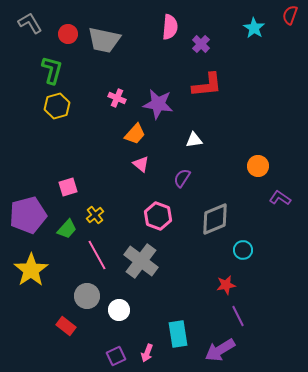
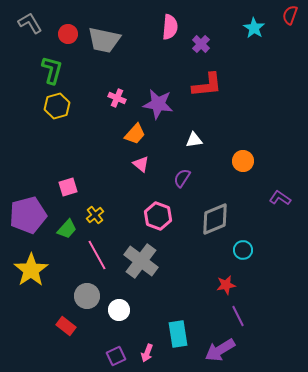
orange circle: moved 15 px left, 5 px up
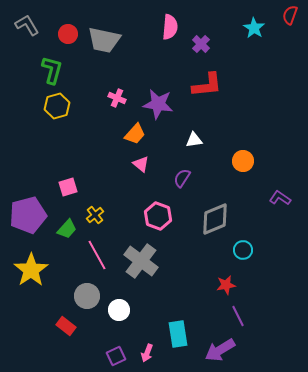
gray L-shape: moved 3 px left, 2 px down
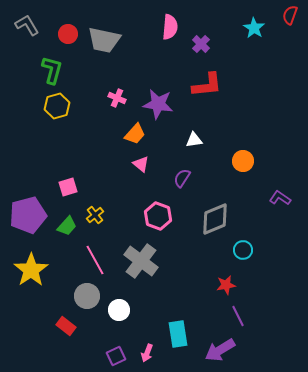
green trapezoid: moved 3 px up
pink line: moved 2 px left, 5 px down
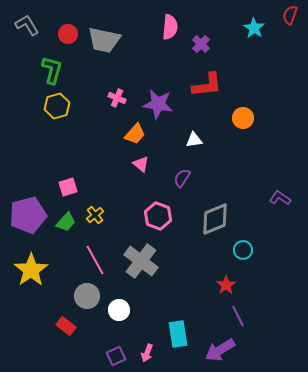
orange circle: moved 43 px up
green trapezoid: moved 1 px left, 4 px up
red star: rotated 24 degrees counterclockwise
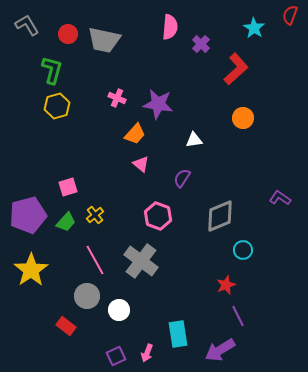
red L-shape: moved 29 px right, 16 px up; rotated 36 degrees counterclockwise
gray diamond: moved 5 px right, 3 px up
red star: rotated 12 degrees clockwise
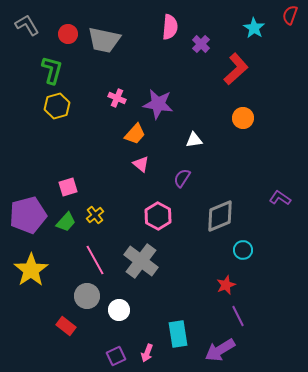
pink hexagon: rotated 8 degrees clockwise
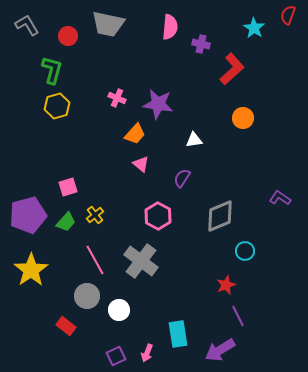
red semicircle: moved 2 px left
red circle: moved 2 px down
gray trapezoid: moved 4 px right, 16 px up
purple cross: rotated 30 degrees counterclockwise
red L-shape: moved 4 px left
cyan circle: moved 2 px right, 1 px down
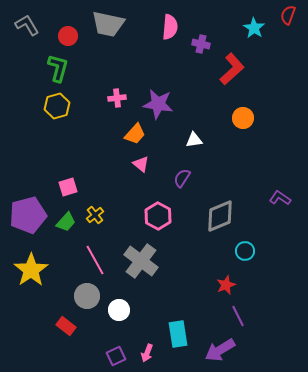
green L-shape: moved 6 px right, 2 px up
pink cross: rotated 30 degrees counterclockwise
